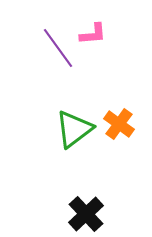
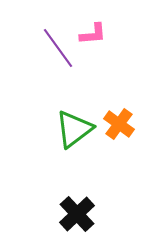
black cross: moved 9 px left
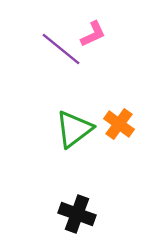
pink L-shape: rotated 20 degrees counterclockwise
purple line: moved 3 px right, 1 px down; rotated 15 degrees counterclockwise
black cross: rotated 27 degrees counterclockwise
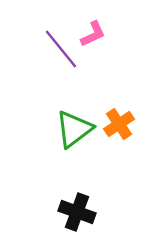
purple line: rotated 12 degrees clockwise
orange cross: rotated 20 degrees clockwise
black cross: moved 2 px up
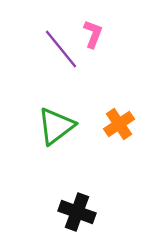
pink L-shape: rotated 44 degrees counterclockwise
green triangle: moved 18 px left, 3 px up
